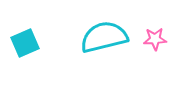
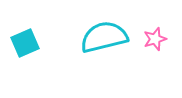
pink star: rotated 15 degrees counterclockwise
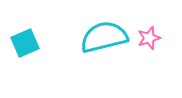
pink star: moved 6 px left, 1 px up
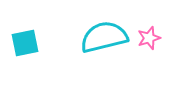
cyan square: rotated 12 degrees clockwise
